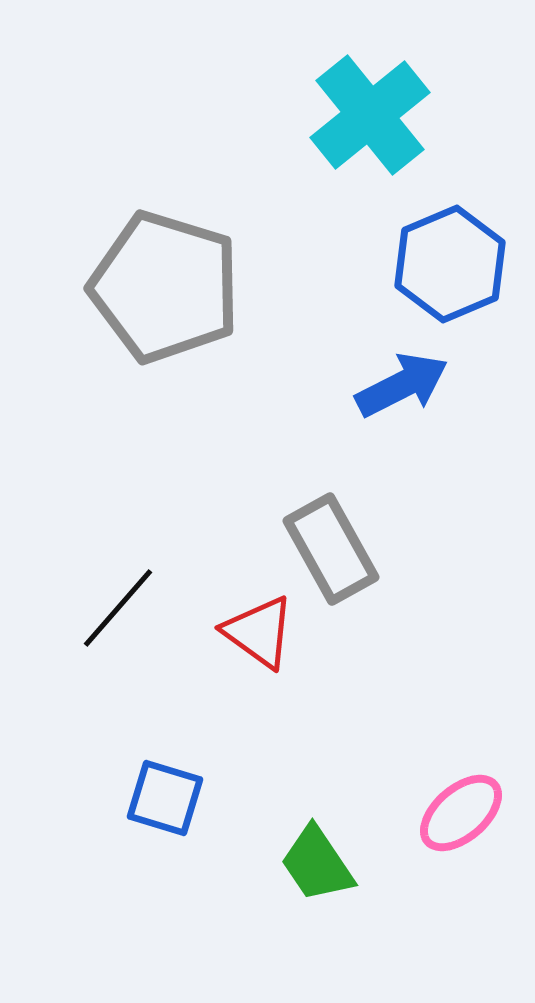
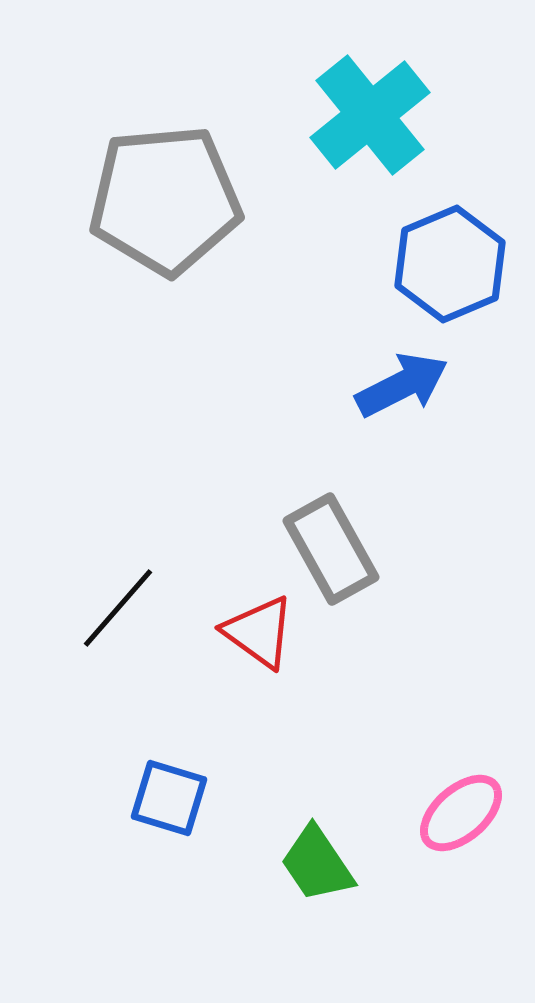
gray pentagon: moved 87 px up; rotated 22 degrees counterclockwise
blue square: moved 4 px right
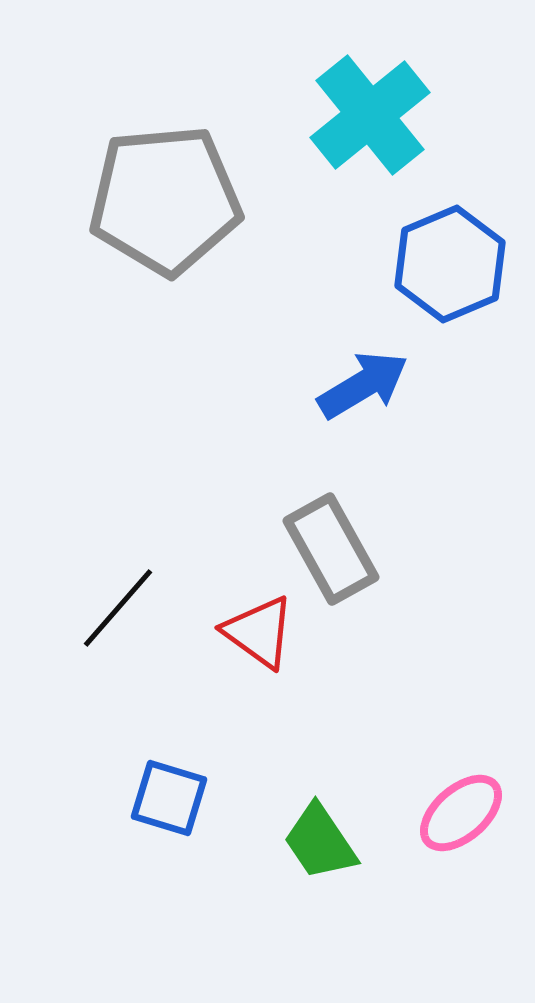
blue arrow: moved 39 px left; rotated 4 degrees counterclockwise
green trapezoid: moved 3 px right, 22 px up
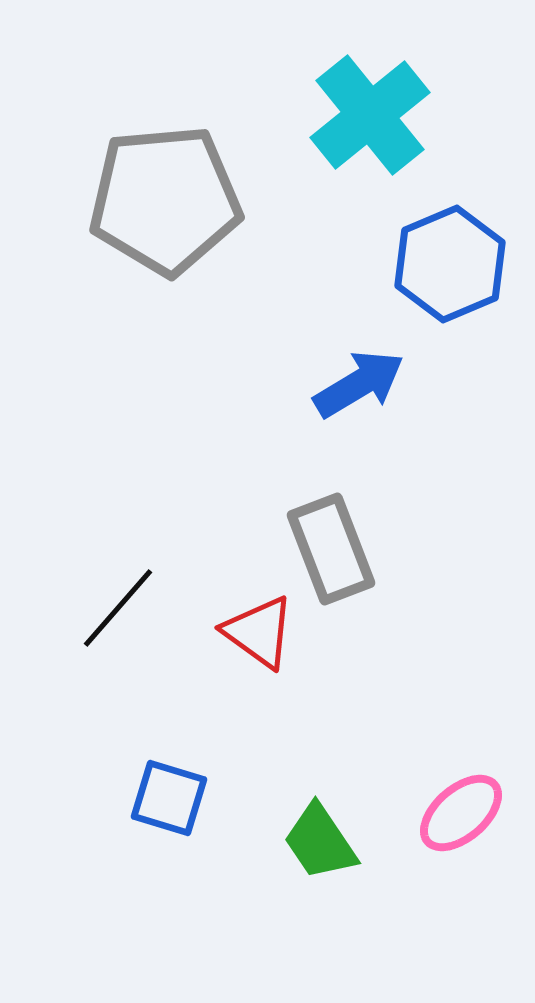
blue arrow: moved 4 px left, 1 px up
gray rectangle: rotated 8 degrees clockwise
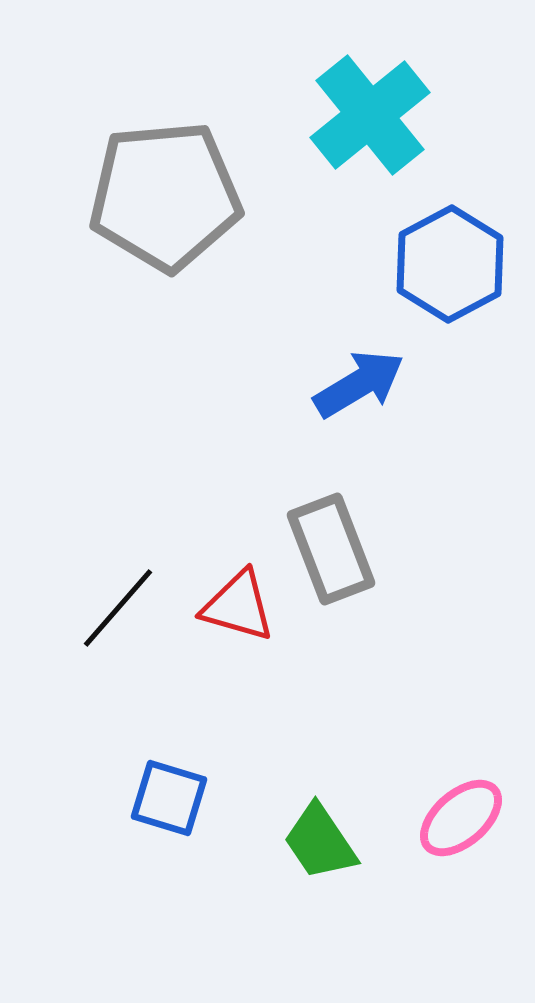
gray pentagon: moved 4 px up
blue hexagon: rotated 5 degrees counterclockwise
red triangle: moved 21 px left, 26 px up; rotated 20 degrees counterclockwise
pink ellipse: moved 5 px down
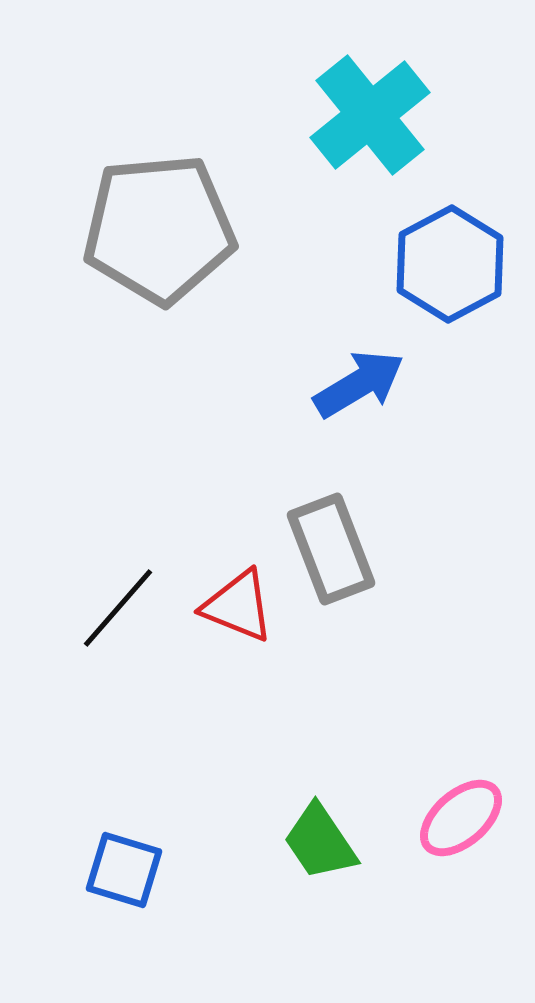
gray pentagon: moved 6 px left, 33 px down
red triangle: rotated 6 degrees clockwise
blue square: moved 45 px left, 72 px down
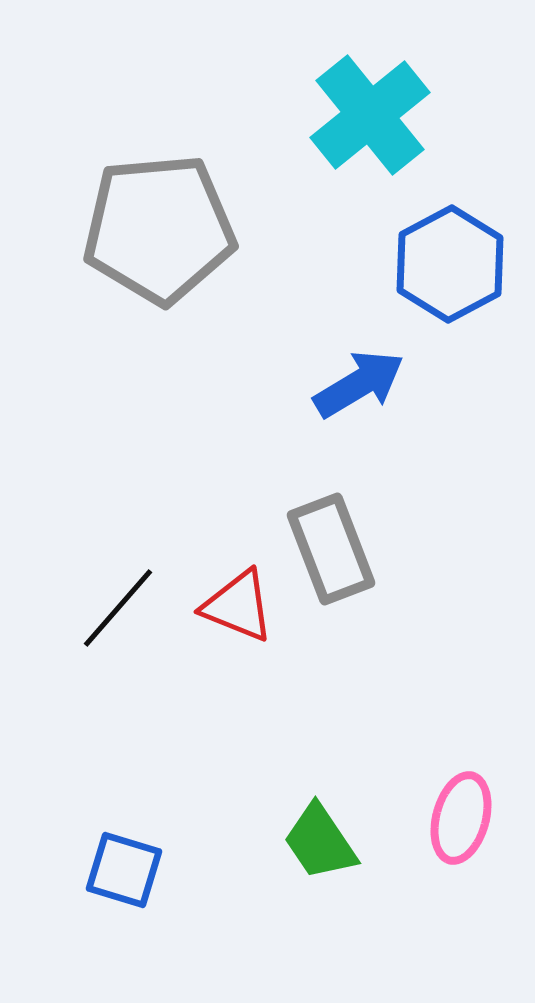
pink ellipse: rotated 34 degrees counterclockwise
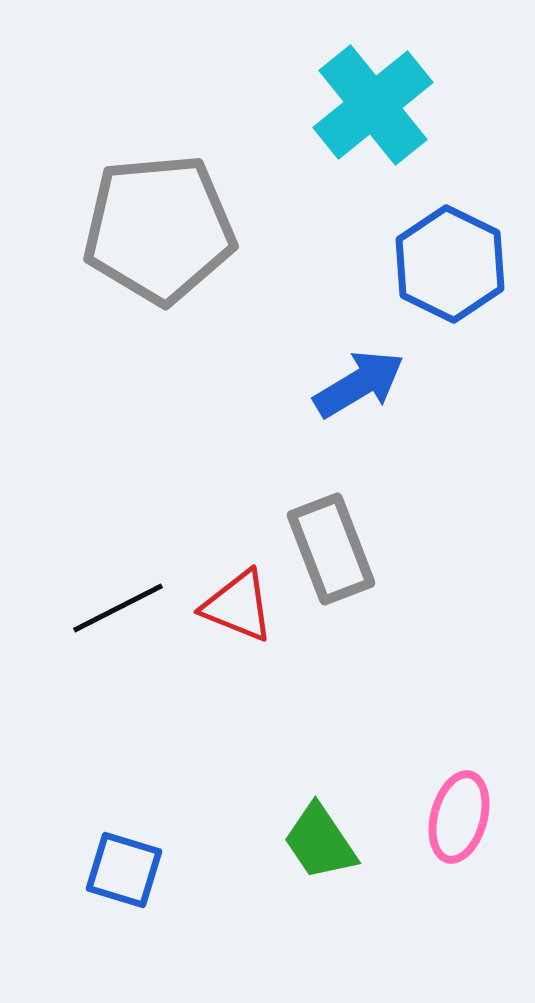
cyan cross: moved 3 px right, 10 px up
blue hexagon: rotated 6 degrees counterclockwise
black line: rotated 22 degrees clockwise
pink ellipse: moved 2 px left, 1 px up
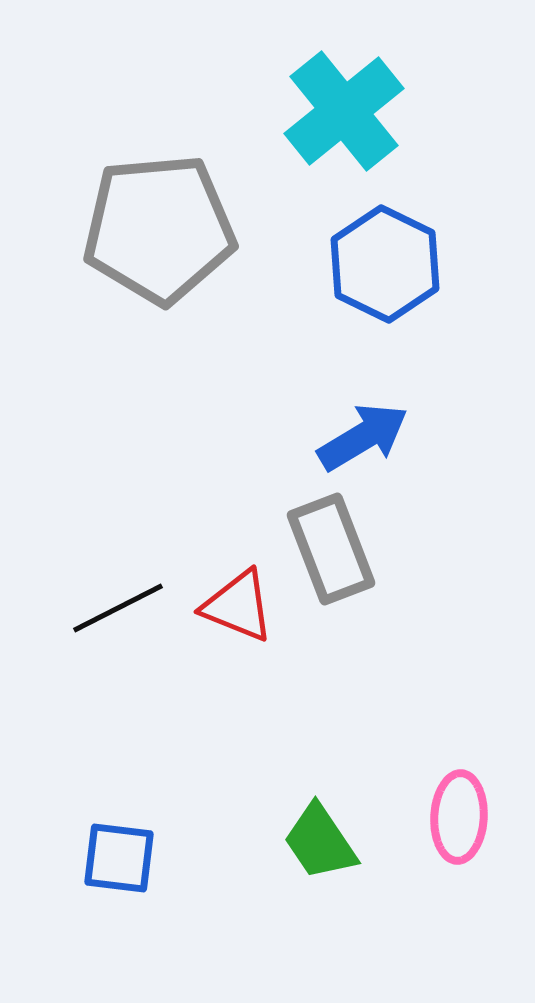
cyan cross: moved 29 px left, 6 px down
blue hexagon: moved 65 px left
blue arrow: moved 4 px right, 53 px down
pink ellipse: rotated 12 degrees counterclockwise
blue square: moved 5 px left, 12 px up; rotated 10 degrees counterclockwise
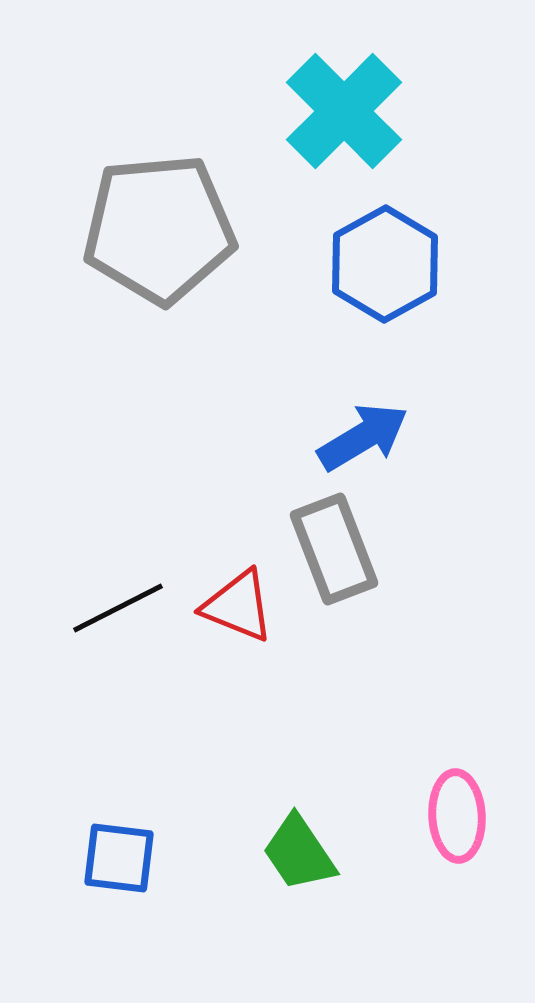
cyan cross: rotated 6 degrees counterclockwise
blue hexagon: rotated 5 degrees clockwise
gray rectangle: moved 3 px right
pink ellipse: moved 2 px left, 1 px up; rotated 6 degrees counterclockwise
green trapezoid: moved 21 px left, 11 px down
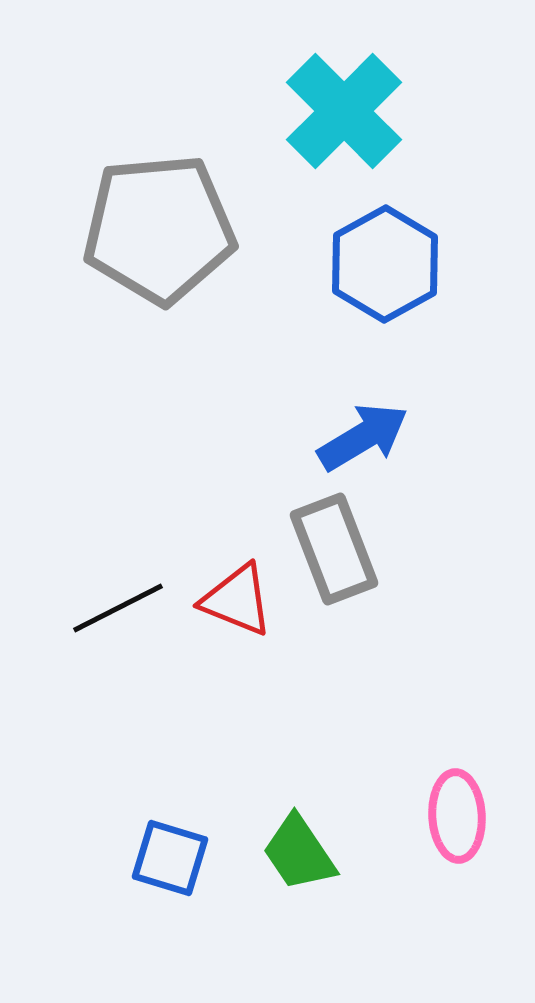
red triangle: moved 1 px left, 6 px up
blue square: moved 51 px right; rotated 10 degrees clockwise
